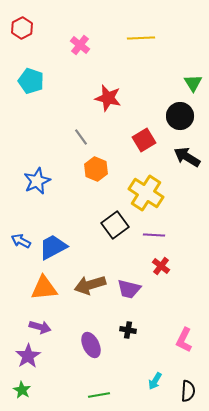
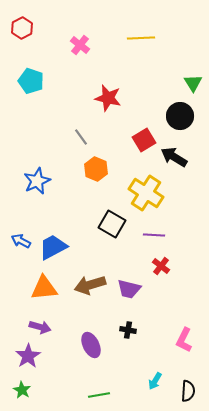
black arrow: moved 13 px left
black square: moved 3 px left, 1 px up; rotated 24 degrees counterclockwise
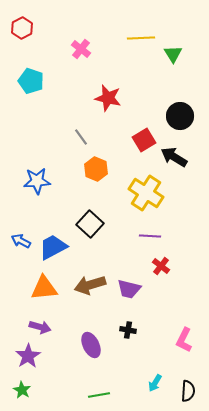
pink cross: moved 1 px right, 4 px down
green triangle: moved 20 px left, 29 px up
blue star: rotated 20 degrees clockwise
black square: moved 22 px left; rotated 12 degrees clockwise
purple line: moved 4 px left, 1 px down
cyan arrow: moved 2 px down
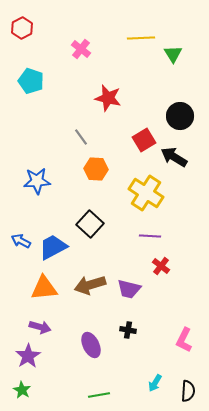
orange hexagon: rotated 20 degrees counterclockwise
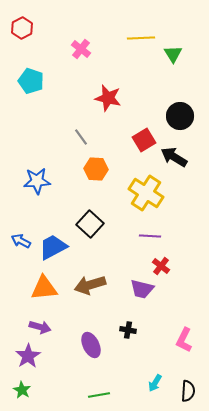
purple trapezoid: moved 13 px right
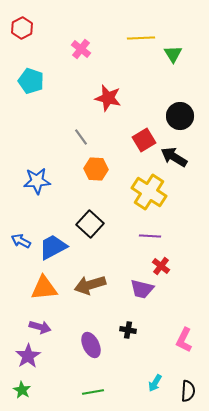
yellow cross: moved 3 px right, 1 px up
green line: moved 6 px left, 3 px up
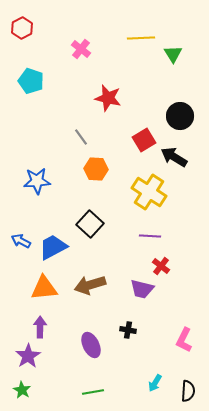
purple arrow: rotated 105 degrees counterclockwise
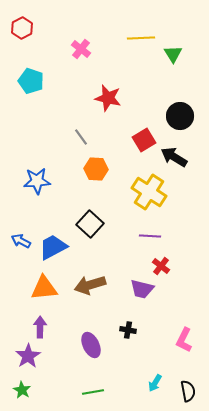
black semicircle: rotated 15 degrees counterclockwise
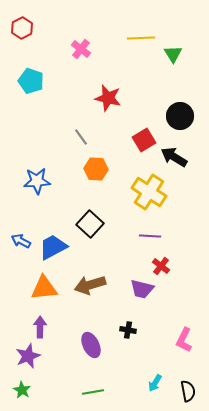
purple star: rotated 10 degrees clockwise
